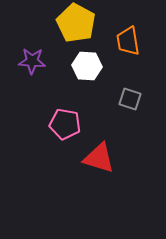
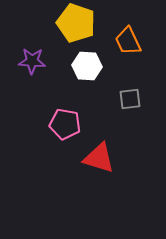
yellow pentagon: rotated 9 degrees counterclockwise
orange trapezoid: rotated 16 degrees counterclockwise
gray square: rotated 25 degrees counterclockwise
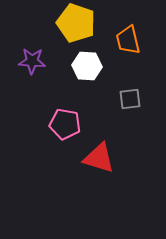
orange trapezoid: moved 1 px up; rotated 12 degrees clockwise
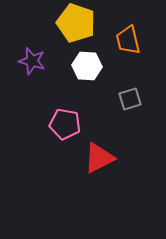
purple star: rotated 12 degrees clockwise
gray square: rotated 10 degrees counterclockwise
red triangle: rotated 44 degrees counterclockwise
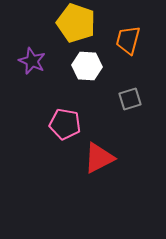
orange trapezoid: rotated 28 degrees clockwise
purple star: rotated 8 degrees clockwise
